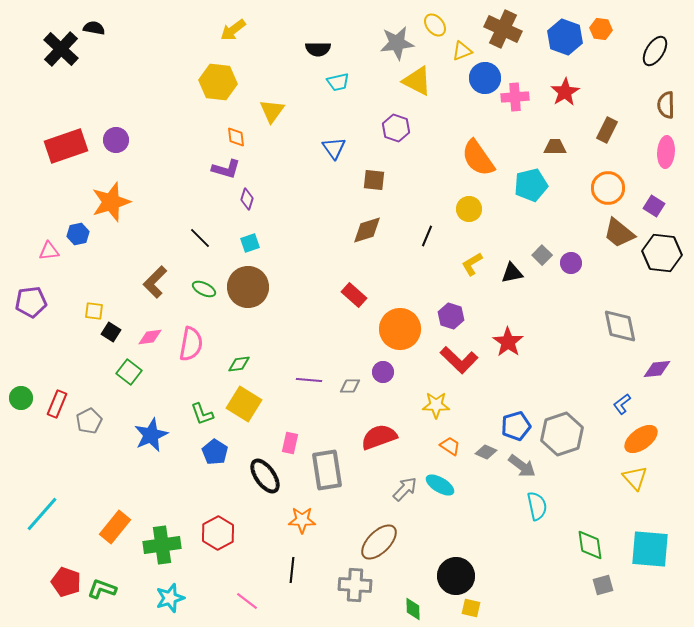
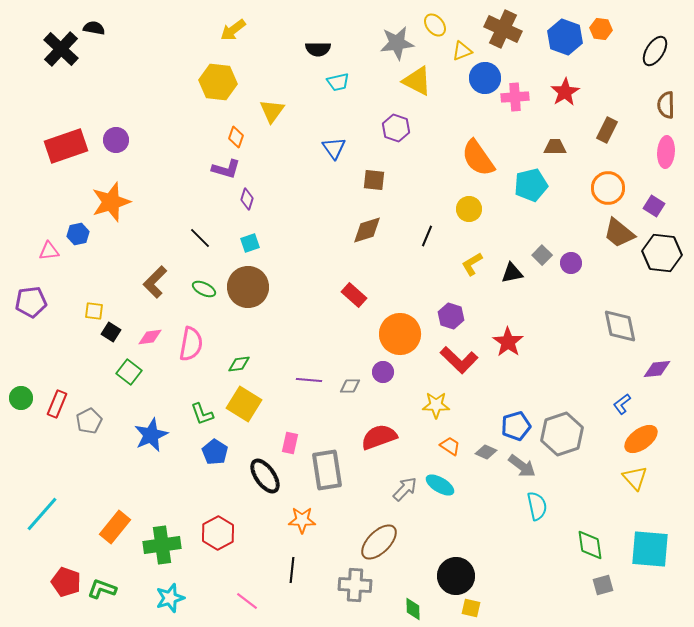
orange diamond at (236, 137): rotated 25 degrees clockwise
orange circle at (400, 329): moved 5 px down
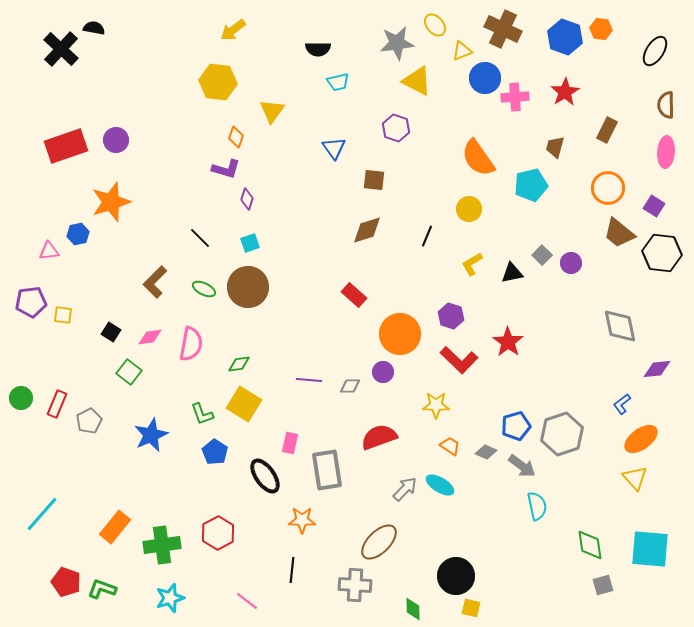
brown trapezoid at (555, 147): rotated 75 degrees counterclockwise
yellow square at (94, 311): moved 31 px left, 4 px down
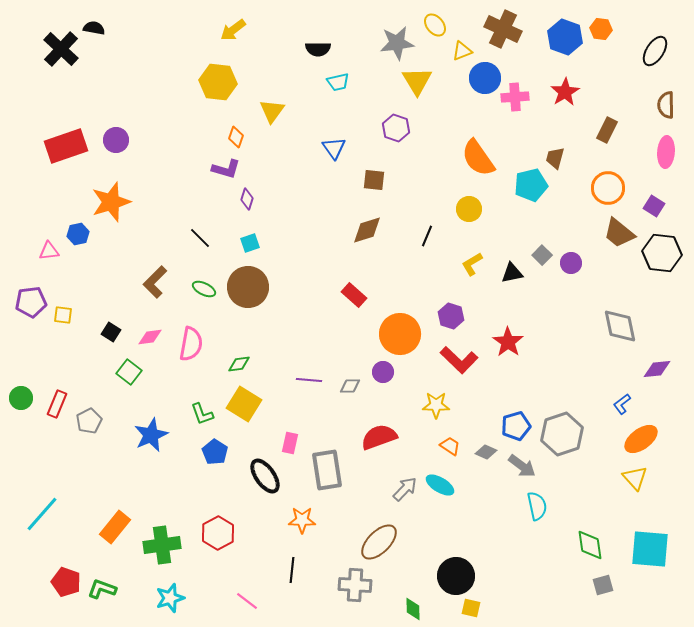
yellow triangle at (417, 81): rotated 32 degrees clockwise
brown trapezoid at (555, 147): moved 11 px down
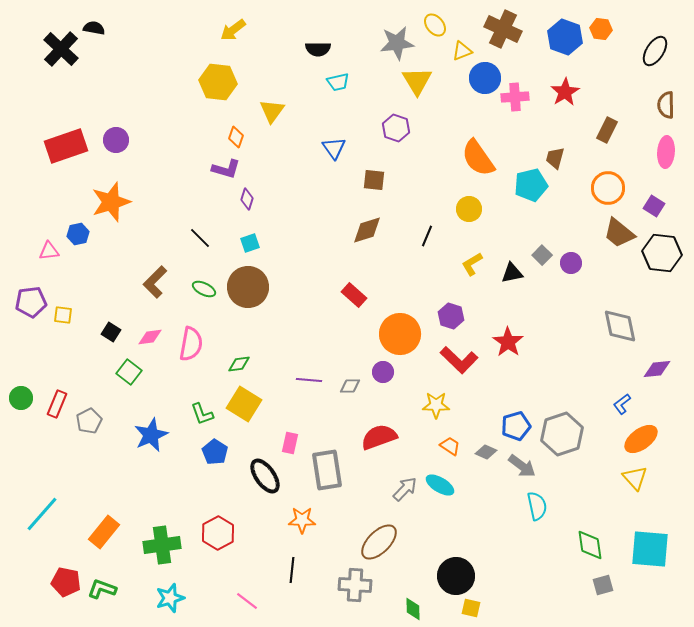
orange rectangle at (115, 527): moved 11 px left, 5 px down
red pentagon at (66, 582): rotated 8 degrees counterclockwise
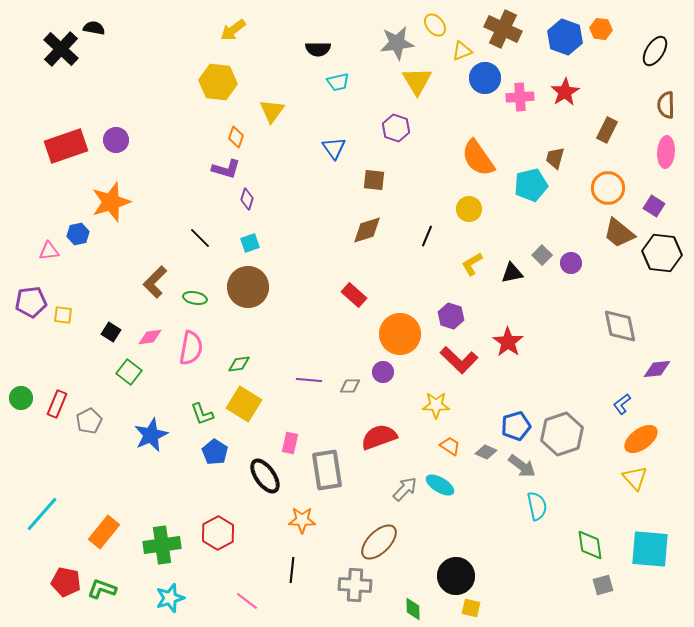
pink cross at (515, 97): moved 5 px right
green ellipse at (204, 289): moved 9 px left, 9 px down; rotated 15 degrees counterclockwise
pink semicircle at (191, 344): moved 4 px down
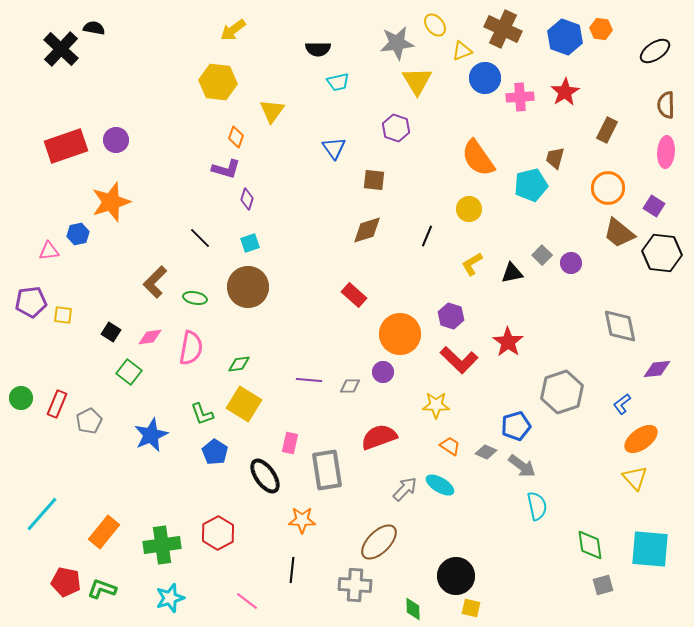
black ellipse at (655, 51): rotated 24 degrees clockwise
gray hexagon at (562, 434): moved 42 px up
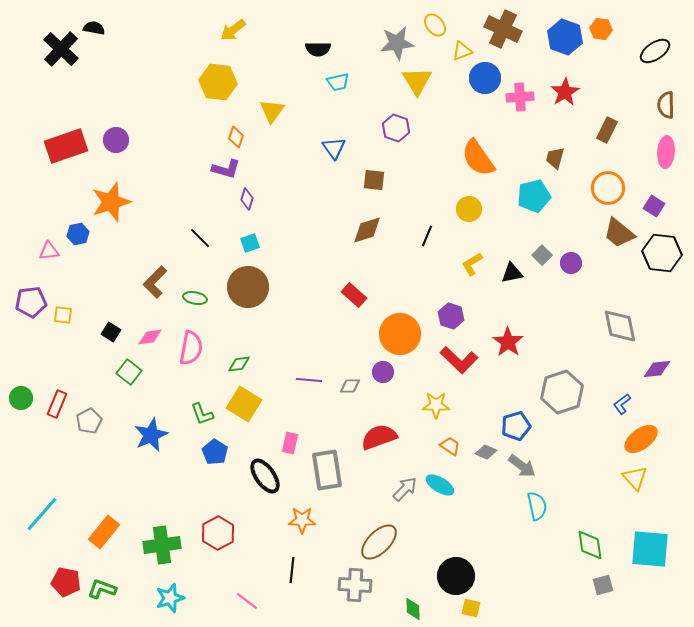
cyan pentagon at (531, 185): moved 3 px right, 11 px down
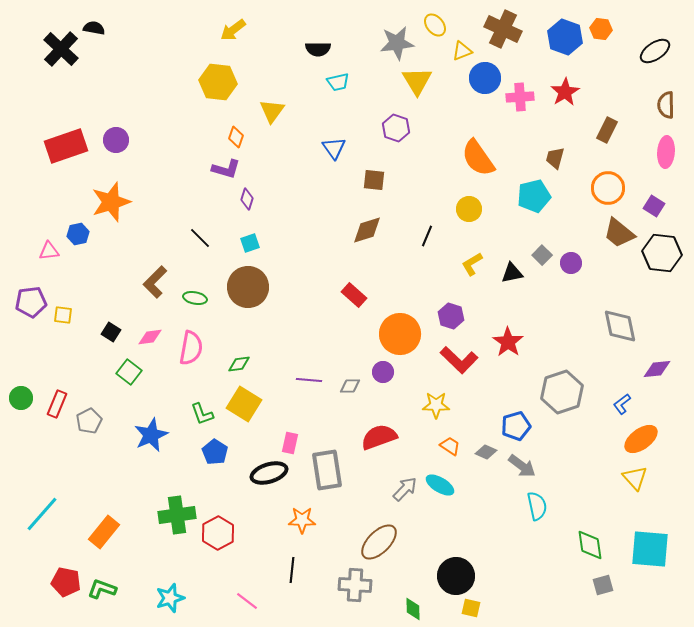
black ellipse at (265, 476): moved 4 px right, 3 px up; rotated 72 degrees counterclockwise
green cross at (162, 545): moved 15 px right, 30 px up
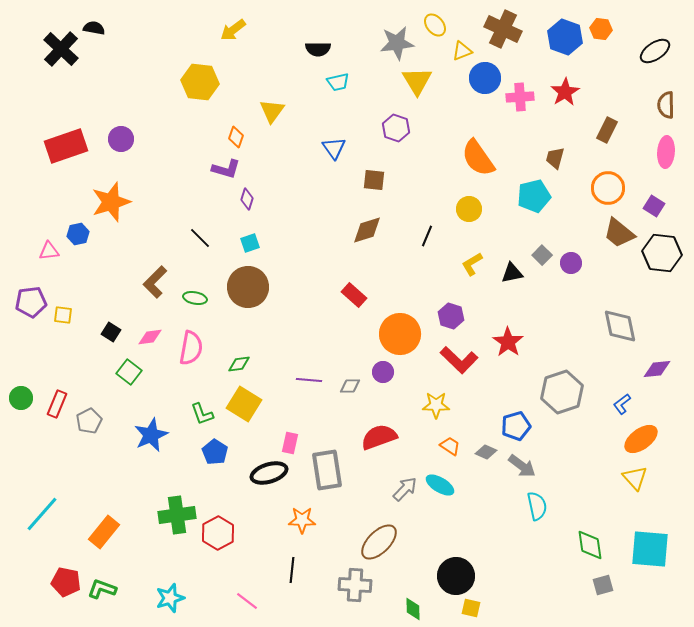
yellow hexagon at (218, 82): moved 18 px left
purple circle at (116, 140): moved 5 px right, 1 px up
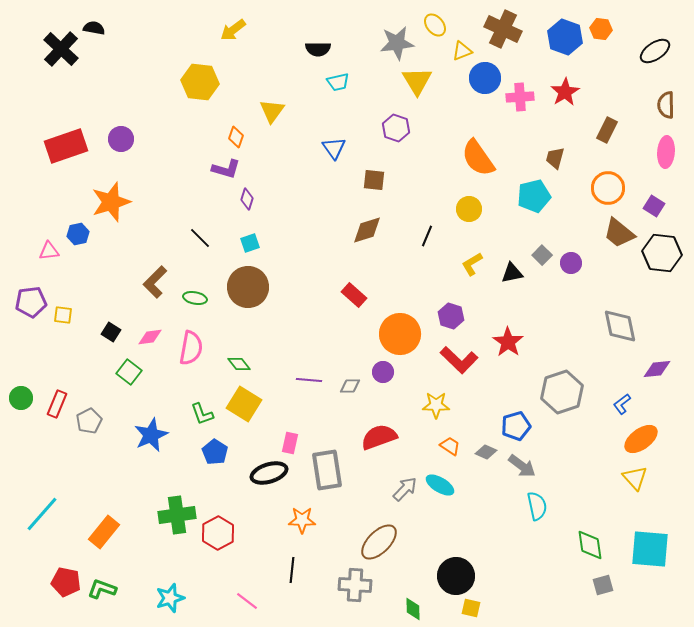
green diamond at (239, 364): rotated 60 degrees clockwise
